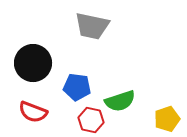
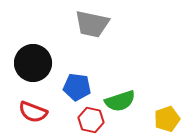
gray trapezoid: moved 2 px up
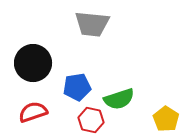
gray trapezoid: rotated 6 degrees counterclockwise
blue pentagon: rotated 16 degrees counterclockwise
green semicircle: moved 1 px left, 2 px up
red semicircle: rotated 140 degrees clockwise
yellow pentagon: moved 1 px left; rotated 20 degrees counterclockwise
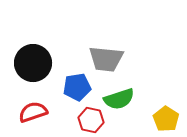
gray trapezoid: moved 14 px right, 35 px down
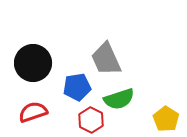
gray trapezoid: rotated 60 degrees clockwise
red hexagon: rotated 15 degrees clockwise
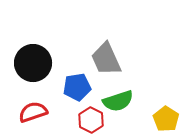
green semicircle: moved 1 px left, 2 px down
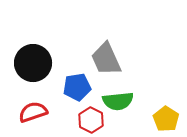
green semicircle: rotated 12 degrees clockwise
